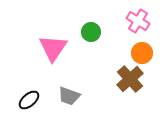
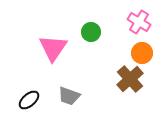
pink cross: moved 1 px right, 1 px down
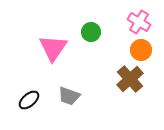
orange circle: moved 1 px left, 3 px up
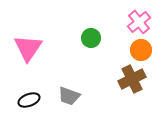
pink cross: rotated 20 degrees clockwise
green circle: moved 6 px down
pink triangle: moved 25 px left
brown cross: moved 2 px right; rotated 16 degrees clockwise
black ellipse: rotated 20 degrees clockwise
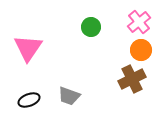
green circle: moved 11 px up
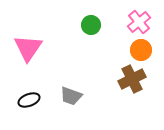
green circle: moved 2 px up
gray trapezoid: moved 2 px right
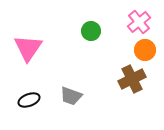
green circle: moved 6 px down
orange circle: moved 4 px right
